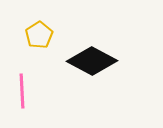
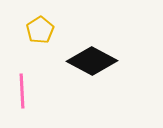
yellow pentagon: moved 1 px right, 5 px up
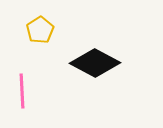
black diamond: moved 3 px right, 2 px down
